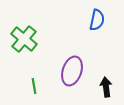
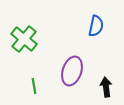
blue semicircle: moved 1 px left, 6 px down
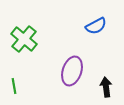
blue semicircle: rotated 50 degrees clockwise
green line: moved 20 px left
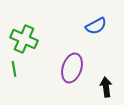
green cross: rotated 16 degrees counterclockwise
purple ellipse: moved 3 px up
green line: moved 17 px up
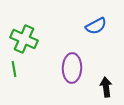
purple ellipse: rotated 16 degrees counterclockwise
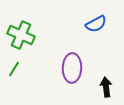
blue semicircle: moved 2 px up
green cross: moved 3 px left, 4 px up
green line: rotated 42 degrees clockwise
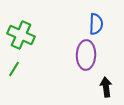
blue semicircle: rotated 60 degrees counterclockwise
purple ellipse: moved 14 px right, 13 px up
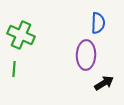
blue semicircle: moved 2 px right, 1 px up
green line: rotated 28 degrees counterclockwise
black arrow: moved 2 px left, 4 px up; rotated 66 degrees clockwise
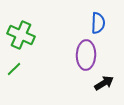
green line: rotated 42 degrees clockwise
